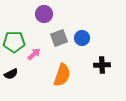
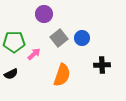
gray square: rotated 18 degrees counterclockwise
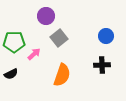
purple circle: moved 2 px right, 2 px down
blue circle: moved 24 px right, 2 px up
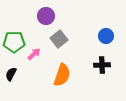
gray square: moved 1 px down
black semicircle: rotated 144 degrees clockwise
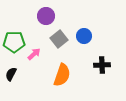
blue circle: moved 22 px left
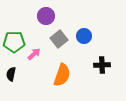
black semicircle: rotated 16 degrees counterclockwise
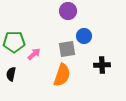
purple circle: moved 22 px right, 5 px up
gray square: moved 8 px right, 10 px down; rotated 30 degrees clockwise
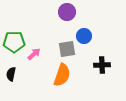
purple circle: moved 1 px left, 1 px down
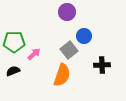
gray square: moved 2 px right, 1 px down; rotated 30 degrees counterclockwise
black semicircle: moved 2 px right, 3 px up; rotated 56 degrees clockwise
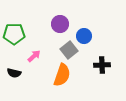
purple circle: moved 7 px left, 12 px down
green pentagon: moved 8 px up
pink arrow: moved 2 px down
black semicircle: moved 1 px right, 2 px down; rotated 144 degrees counterclockwise
